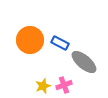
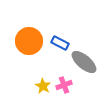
orange circle: moved 1 px left, 1 px down
yellow star: rotated 21 degrees counterclockwise
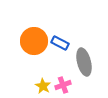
orange circle: moved 5 px right
gray ellipse: rotated 36 degrees clockwise
pink cross: moved 1 px left
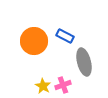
blue rectangle: moved 5 px right, 7 px up
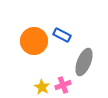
blue rectangle: moved 3 px left, 1 px up
gray ellipse: rotated 36 degrees clockwise
yellow star: moved 1 px left, 1 px down
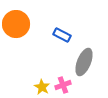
orange circle: moved 18 px left, 17 px up
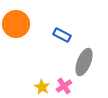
pink cross: moved 1 px right, 1 px down; rotated 14 degrees counterclockwise
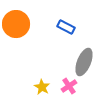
blue rectangle: moved 4 px right, 8 px up
pink cross: moved 5 px right
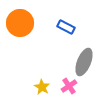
orange circle: moved 4 px right, 1 px up
